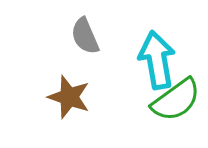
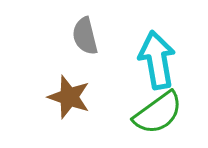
gray semicircle: rotated 9 degrees clockwise
green semicircle: moved 18 px left, 13 px down
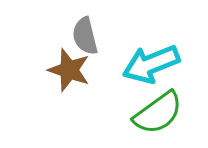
cyan arrow: moved 6 px left, 4 px down; rotated 102 degrees counterclockwise
brown star: moved 27 px up
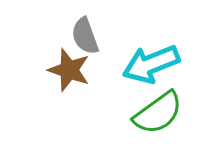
gray semicircle: rotated 6 degrees counterclockwise
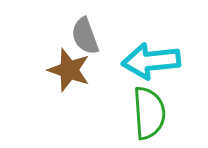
cyan arrow: moved 3 px up; rotated 16 degrees clockwise
green semicircle: moved 9 px left; rotated 58 degrees counterclockwise
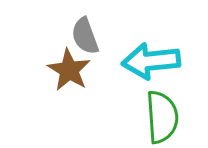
brown star: rotated 12 degrees clockwise
green semicircle: moved 13 px right, 4 px down
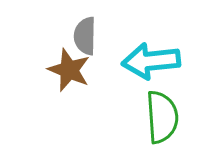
gray semicircle: rotated 21 degrees clockwise
brown star: rotated 9 degrees counterclockwise
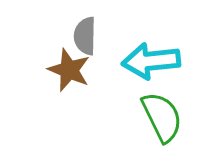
green semicircle: rotated 22 degrees counterclockwise
